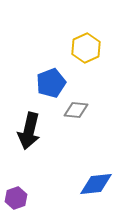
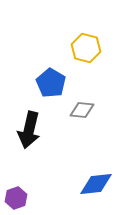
yellow hexagon: rotated 20 degrees counterclockwise
blue pentagon: rotated 20 degrees counterclockwise
gray diamond: moved 6 px right
black arrow: moved 1 px up
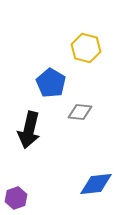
gray diamond: moved 2 px left, 2 px down
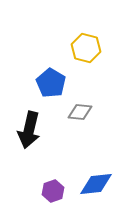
purple hexagon: moved 37 px right, 7 px up
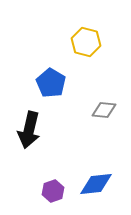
yellow hexagon: moved 6 px up
gray diamond: moved 24 px right, 2 px up
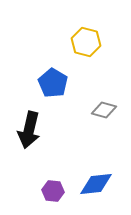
blue pentagon: moved 2 px right
gray diamond: rotated 10 degrees clockwise
purple hexagon: rotated 25 degrees clockwise
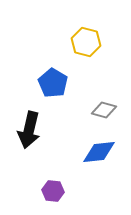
blue diamond: moved 3 px right, 32 px up
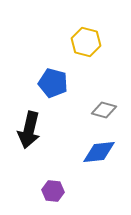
blue pentagon: rotated 16 degrees counterclockwise
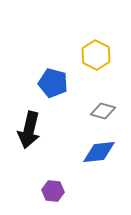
yellow hexagon: moved 10 px right, 13 px down; rotated 12 degrees clockwise
gray diamond: moved 1 px left, 1 px down
